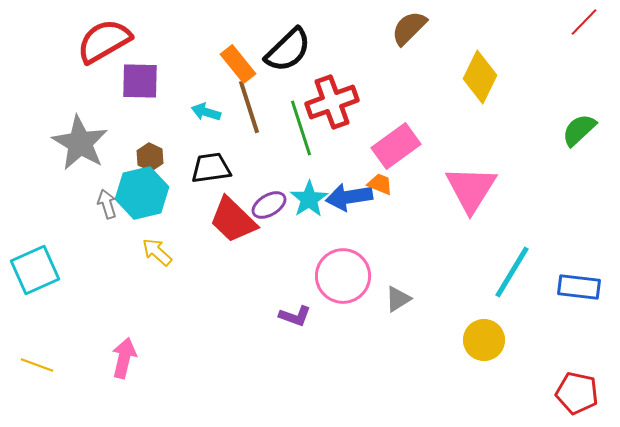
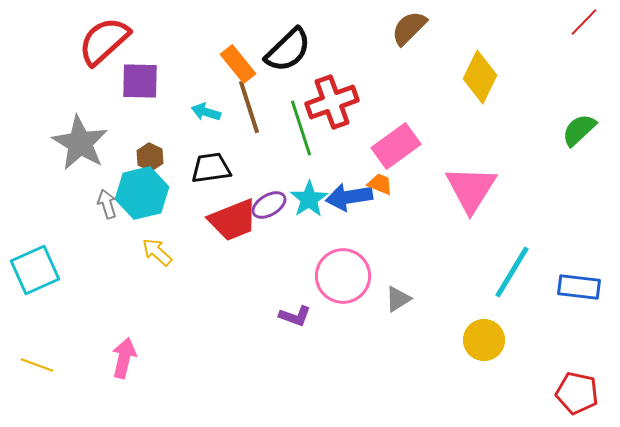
red semicircle: rotated 12 degrees counterclockwise
red trapezoid: rotated 66 degrees counterclockwise
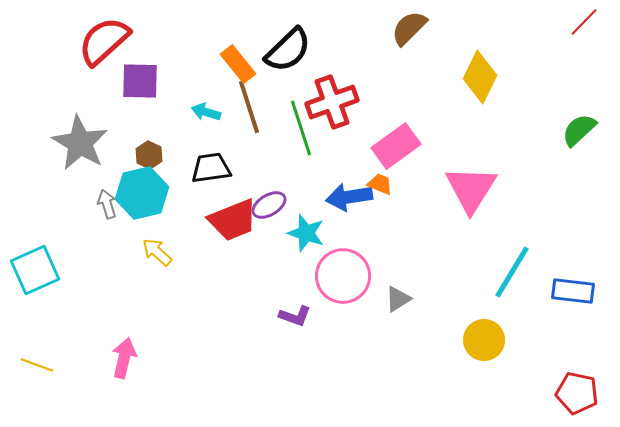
brown hexagon: moved 1 px left, 2 px up
cyan star: moved 3 px left, 34 px down; rotated 21 degrees counterclockwise
blue rectangle: moved 6 px left, 4 px down
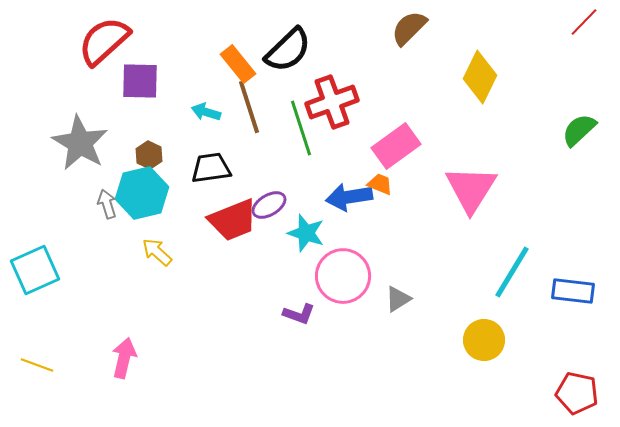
purple L-shape: moved 4 px right, 2 px up
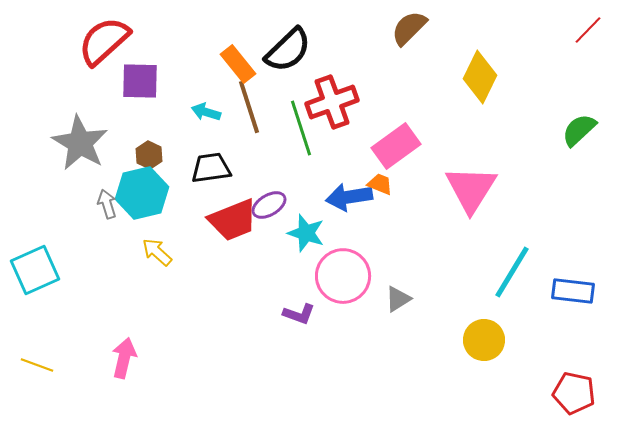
red line: moved 4 px right, 8 px down
red pentagon: moved 3 px left
